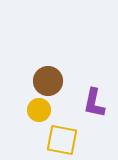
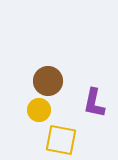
yellow square: moved 1 px left
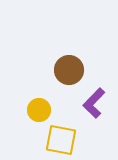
brown circle: moved 21 px right, 11 px up
purple L-shape: rotated 32 degrees clockwise
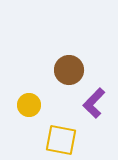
yellow circle: moved 10 px left, 5 px up
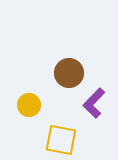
brown circle: moved 3 px down
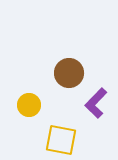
purple L-shape: moved 2 px right
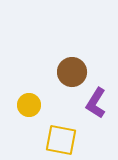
brown circle: moved 3 px right, 1 px up
purple L-shape: rotated 12 degrees counterclockwise
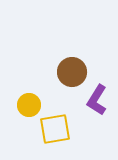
purple L-shape: moved 1 px right, 3 px up
yellow square: moved 6 px left, 11 px up; rotated 20 degrees counterclockwise
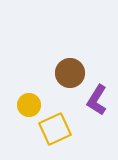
brown circle: moved 2 px left, 1 px down
yellow square: rotated 16 degrees counterclockwise
